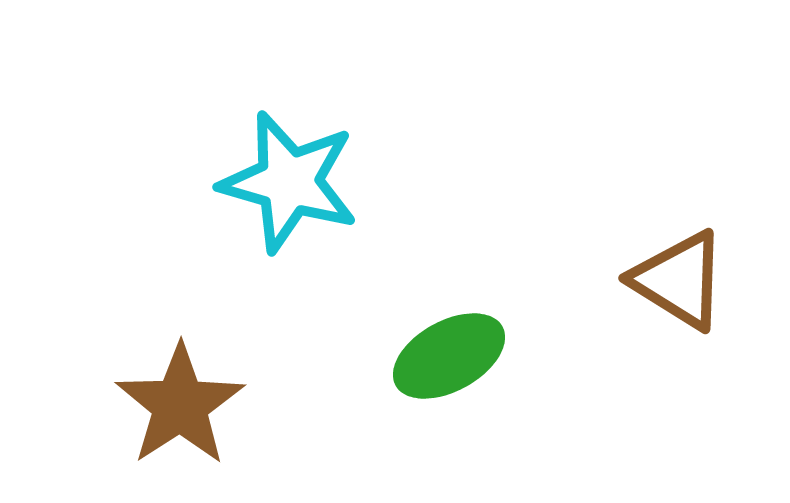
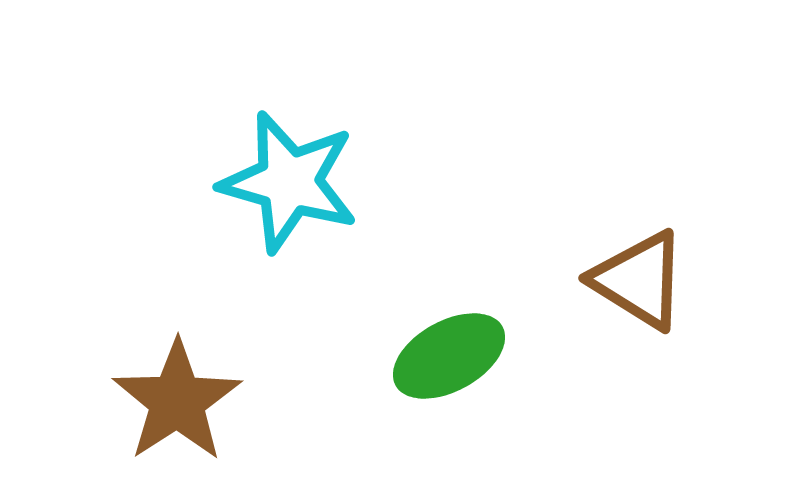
brown triangle: moved 40 px left
brown star: moved 3 px left, 4 px up
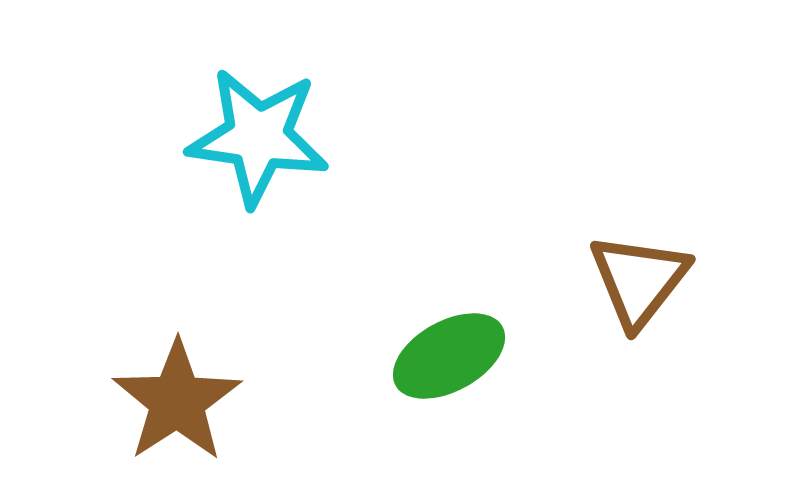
cyan star: moved 31 px left, 45 px up; rotated 8 degrees counterclockwise
brown triangle: rotated 36 degrees clockwise
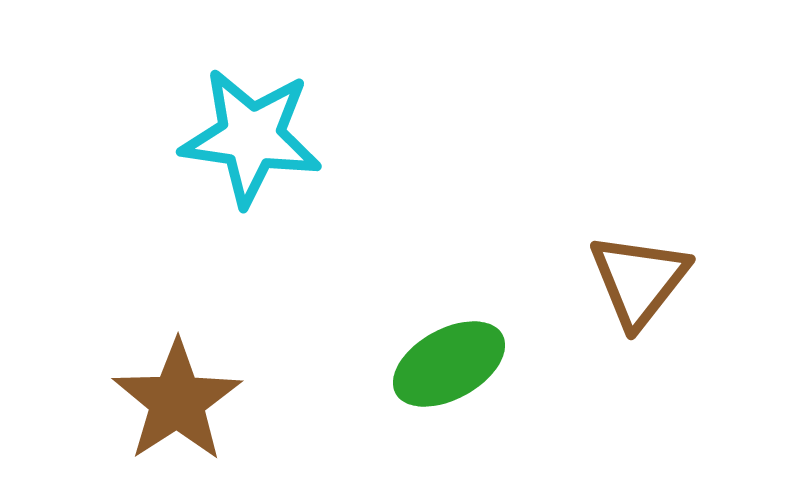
cyan star: moved 7 px left
green ellipse: moved 8 px down
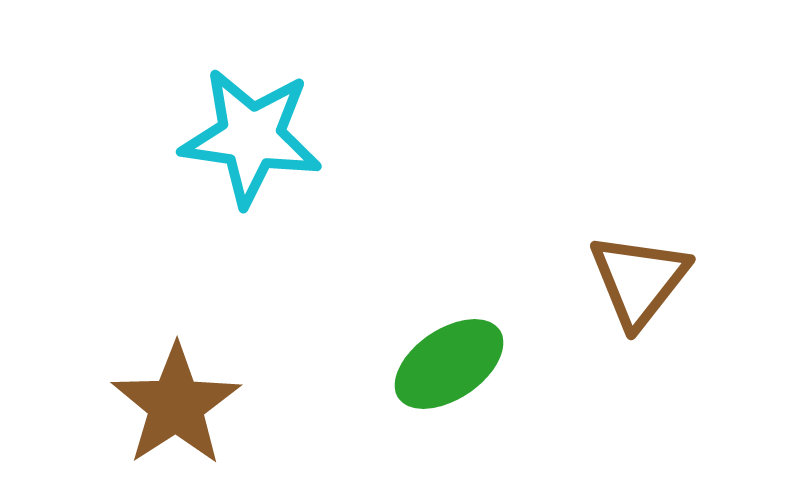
green ellipse: rotated 5 degrees counterclockwise
brown star: moved 1 px left, 4 px down
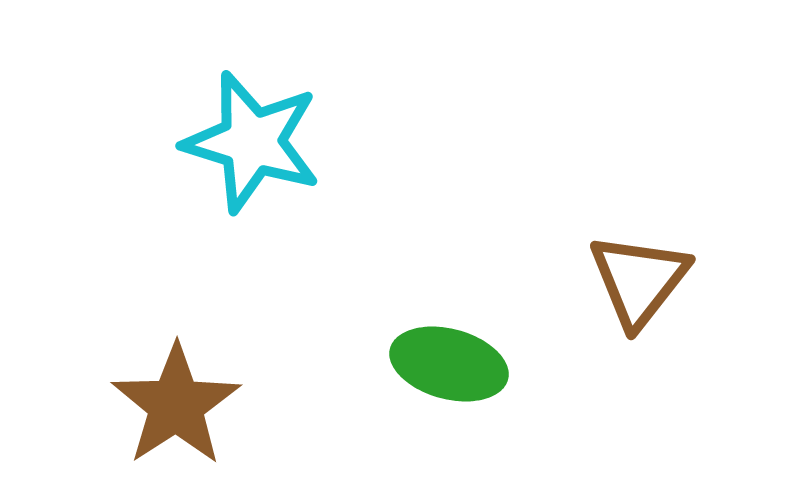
cyan star: moved 1 px right, 5 px down; rotated 9 degrees clockwise
green ellipse: rotated 49 degrees clockwise
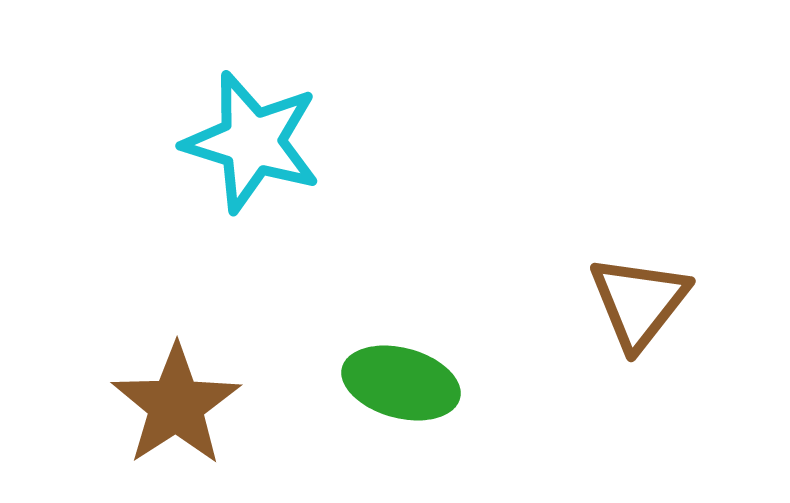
brown triangle: moved 22 px down
green ellipse: moved 48 px left, 19 px down
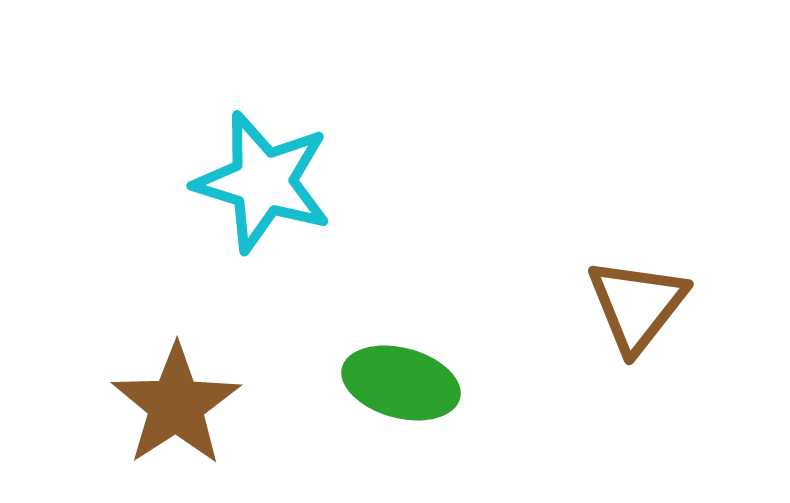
cyan star: moved 11 px right, 40 px down
brown triangle: moved 2 px left, 3 px down
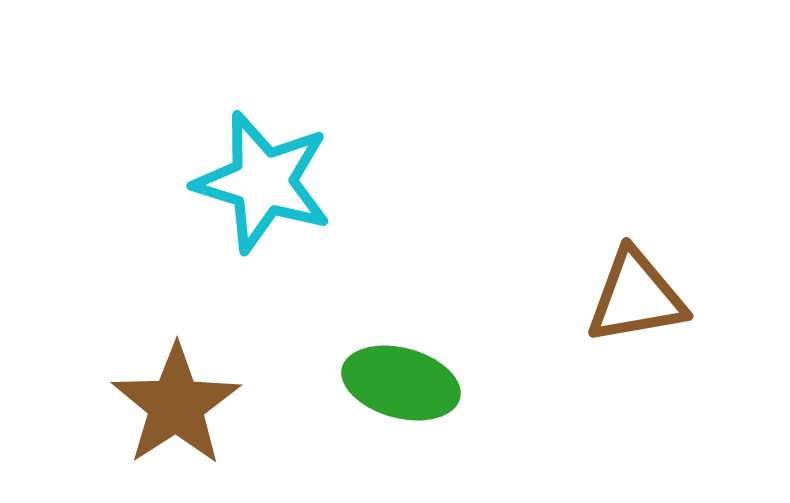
brown triangle: moved 1 px left, 8 px up; rotated 42 degrees clockwise
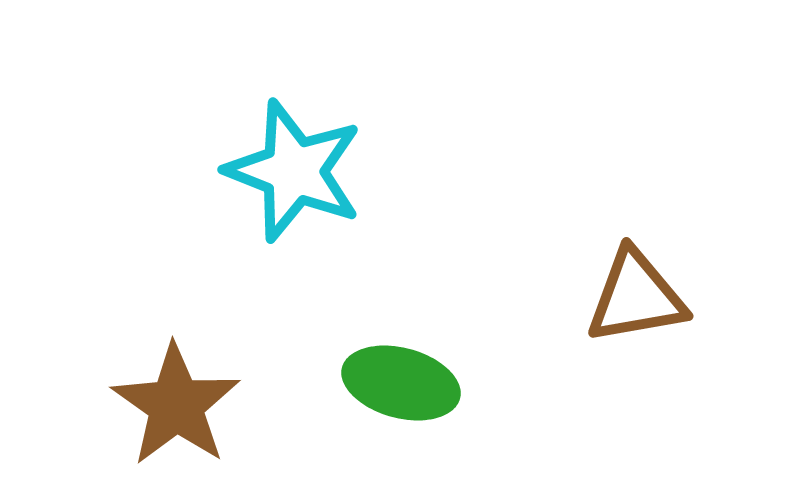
cyan star: moved 31 px right, 11 px up; rotated 4 degrees clockwise
brown star: rotated 4 degrees counterclockwise
